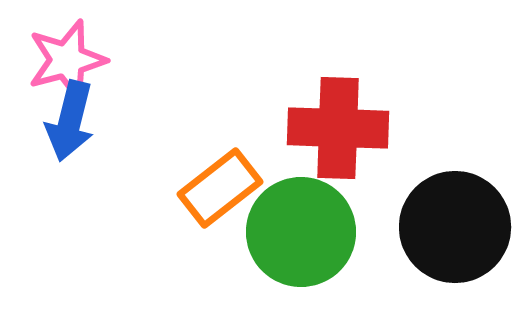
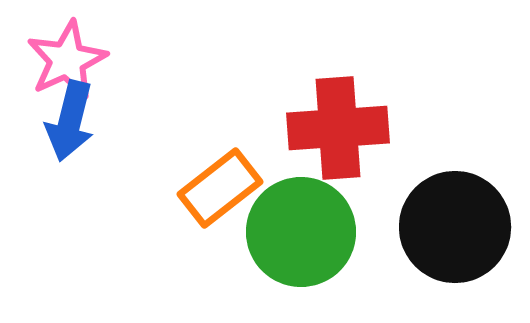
pink star: rotated 10 degrees counterclockwise
red cross: rotated 6 degrees counterclockwise
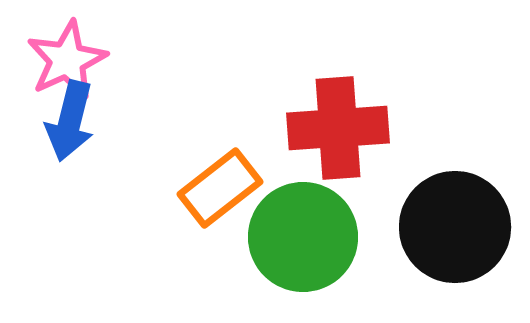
green circle: moved 2 px right, 5 px down
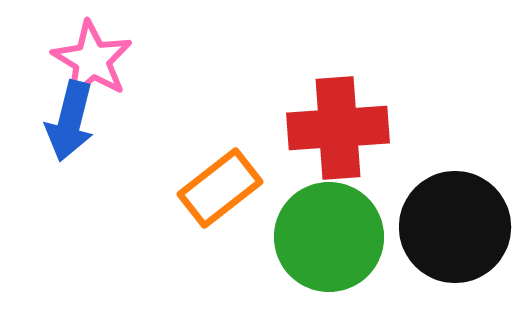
pink star: moved 25 px right; rotated 16 degrees counterclockwise
green circle: moved 26 px right
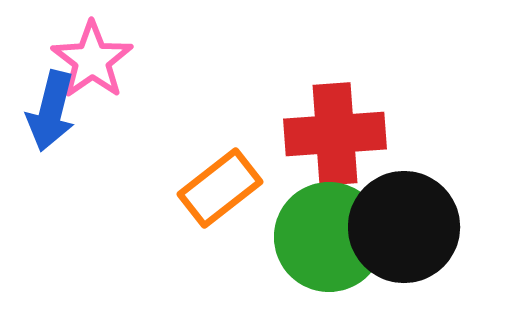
pink star: rotated 6 degrees clockwise
blue arrow: moved 19 px left, 10 px up
red cross: moved 3 px left, 6 px down
black circle: moved 51 px left
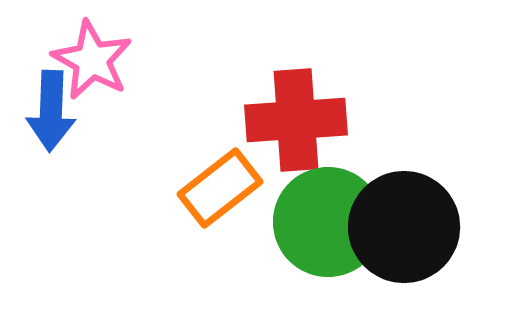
pink star: rotated 8 degrees counterclockwise
blue arrow: rotated 12 degrees counterclockwise
red cross: moved 39 px left, 14 px up
green circle: moved 1 px left, 15 px up
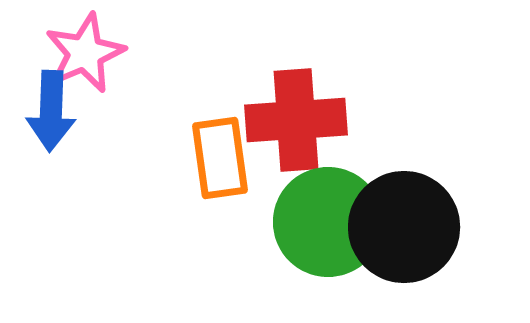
pink star: moved 7 px left, 7 px up; rotated 20 degrees clockwise
orange rectangle: moved 30 px up; rotated 60 degrees counterclockwise
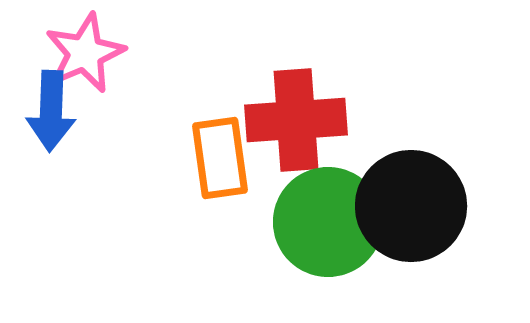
black circle: moved 7 px right, 21 px up
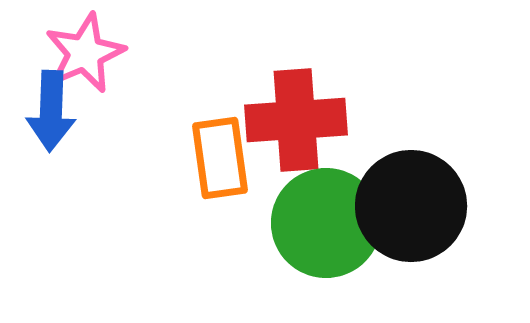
green circle: moved 2 px left, 1 px down
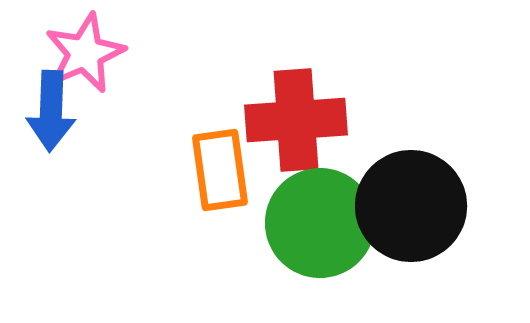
orange rectangle: moved 12 px down
green circle: moved 6 px left
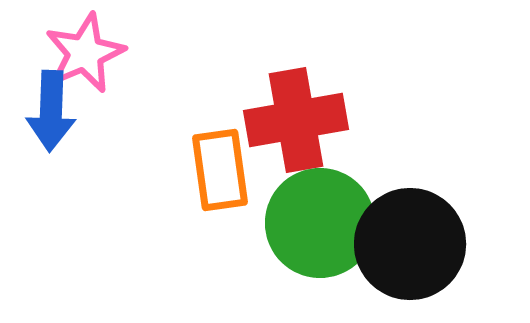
red cross: rotated 6 degrees counterclockwise
black circle: moved 1 px left, 38 px down
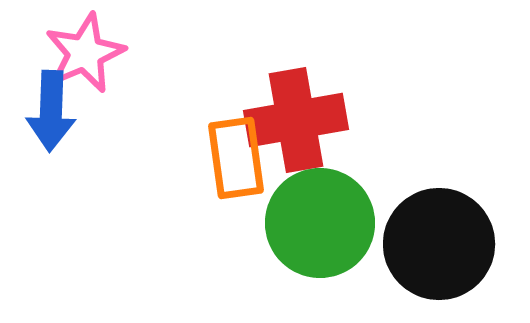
orange rectangle: moved 16 px right, 12 px up
black circle: moved 29 px right
